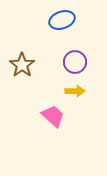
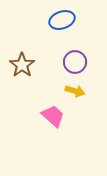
yellow arrow: rotated 18 degrees clockwise
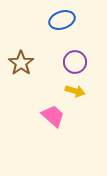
brown star: moved 1 px left, 2 px up
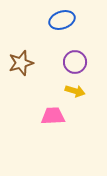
brown star: rotated 20 degrees clockwise
pink trapezoid: rotated 45 degrees counterclockwise
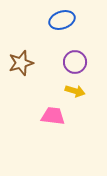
pink trapezoid: rotated 10 degrees clockwise
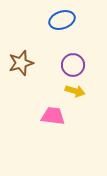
purple circle: moved 2 px left, 3 px down
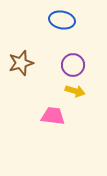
blue ellipse: rotated 30 degrees clockwise
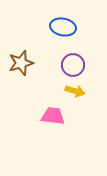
blue ellipse: moved 1 px right, 7 px down
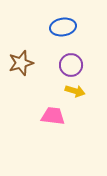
blue ellipse: rotated 20 degrees counterclockwise
purple circle: moved 2 px left
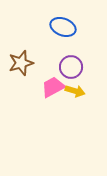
blue ellipse: rotated 30 degrees clockwise
purple circle: moved 2 px down
pink trapezoid: moved 29 px up; rotated 35 degrees counterclockwise
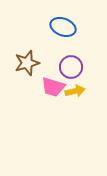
brown star: moved 6 px right
pink trapezoid: rotated 135 degrees counterclockwise
yellow arrow: rotated 30 degrees counterclockwise
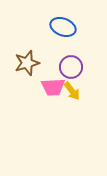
pink trapezoid: rotated 20 degrees counterclockwise
yellow arrow: moved 3 px left; rotated 66 degrees clockwise
